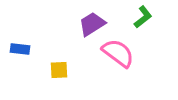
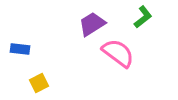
yellow square: moved 20 px left, 13 px down; rotated 24 degrees counterclockwise
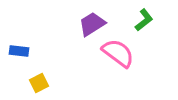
green L-shape: moved 1 px right, 3 px down
blue rectangle: moved 1 px left, 2 px down
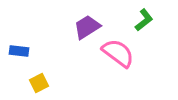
purple trapezoid: moved 5 px left, 3 px down
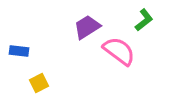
pink semicircle: moved 1 px right, 2 px up
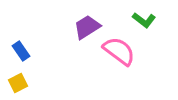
green L-shape: rotated 75 degrees clockwise
blue rectangle: moved 2 px right; rotated 48 degrees clockwise
yellow square: moved 21 px left
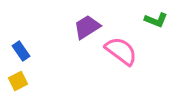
green L-shape: moved 12 px right; rotated 15 degrees counterclockwise
pink semicircle: moved 2 px right
yellow square: moved 2 px up
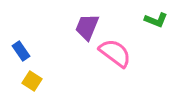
purple trapezoid: rotated 36 degrees counterclockwise
pink semicircle: moved 6 px left, 2 px down
yellow square: moved 14 px right; rotated 30 degrees counterclockwise
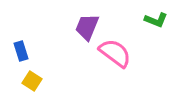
blue rectangle: rotated 18 degrees clockwise
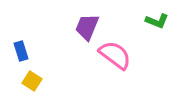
green L-shape: moved 1 px right, 1 px down
pink semicircle: moved 2 px down
